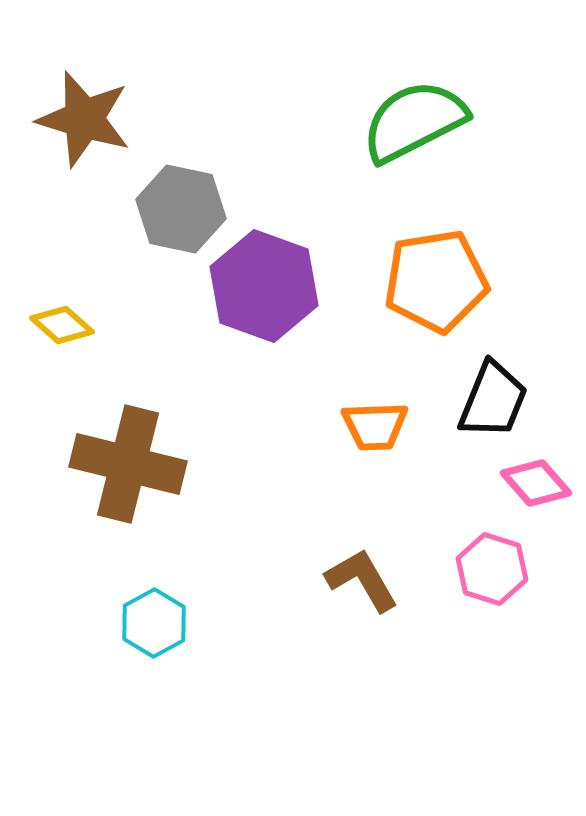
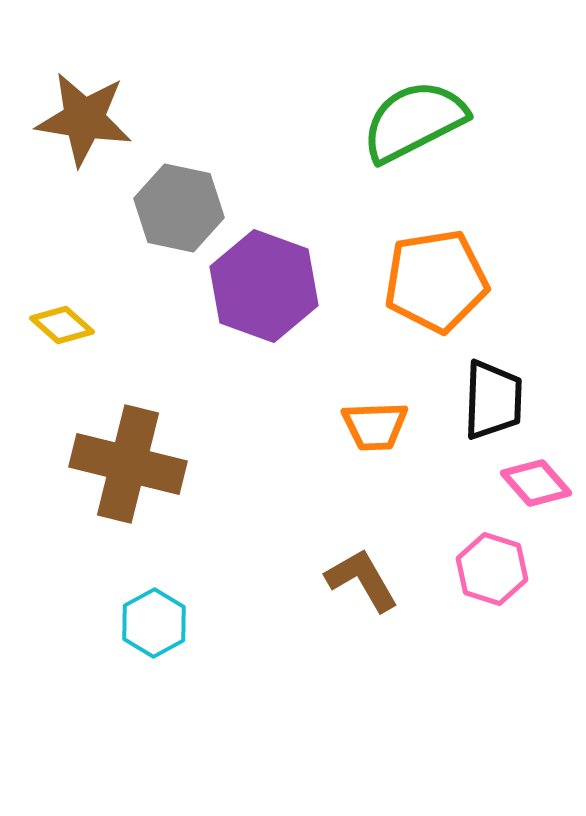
brown star: rotated 8 degrees counterclockwise
gray hexagon: moved 2 px left, 1 px up
black trapezoid: rotated 20 degrees counterclockwise
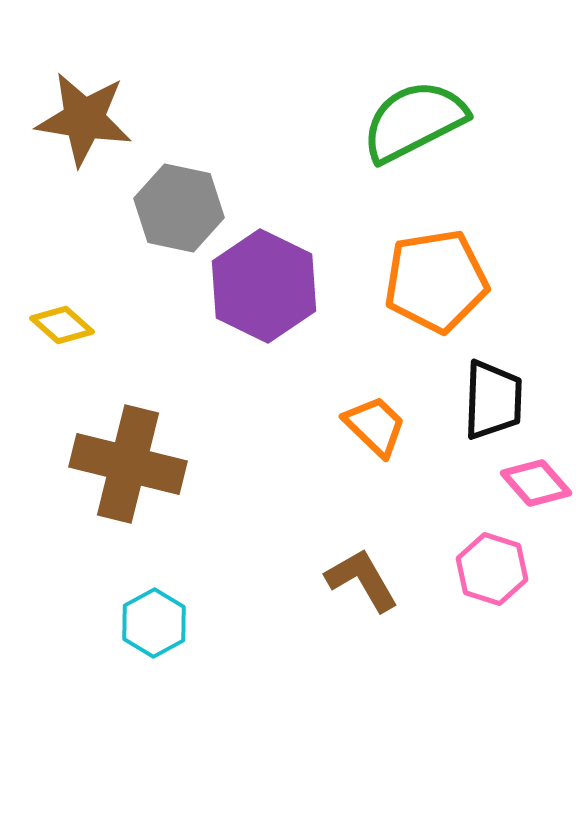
purple hexagon: rotated 6 degrees clockwise
orange trapezoid: rotated 134 degrees counterclockwise
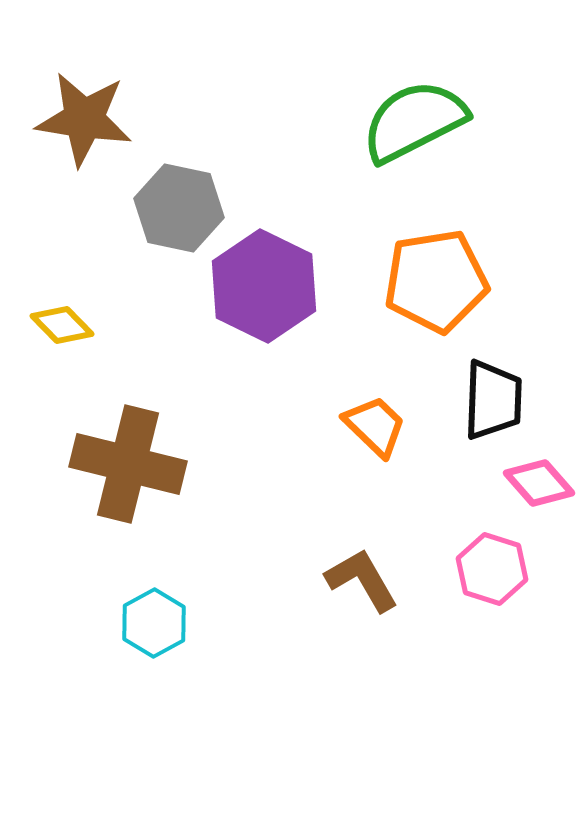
yellow diamond: rotated 4 degrees clockwise
pink diamond: moved 3 px right
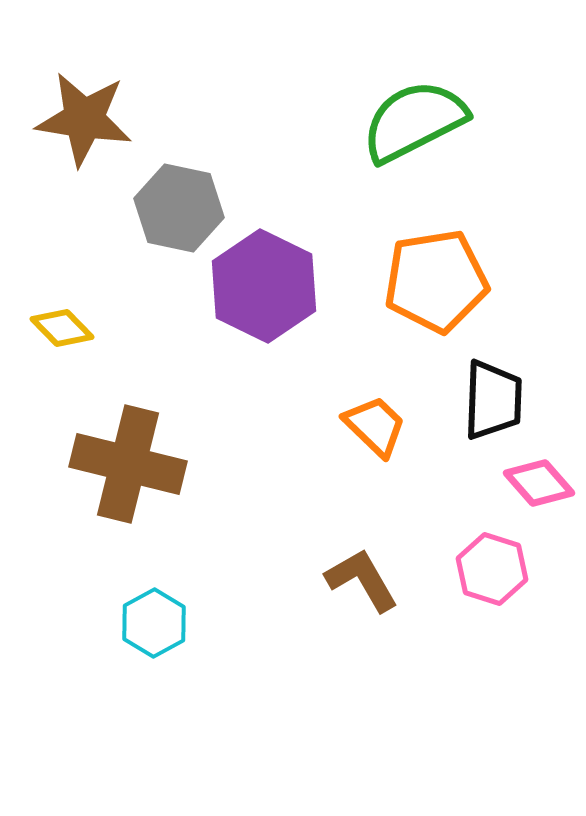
yellow diamond: moved 3 px down
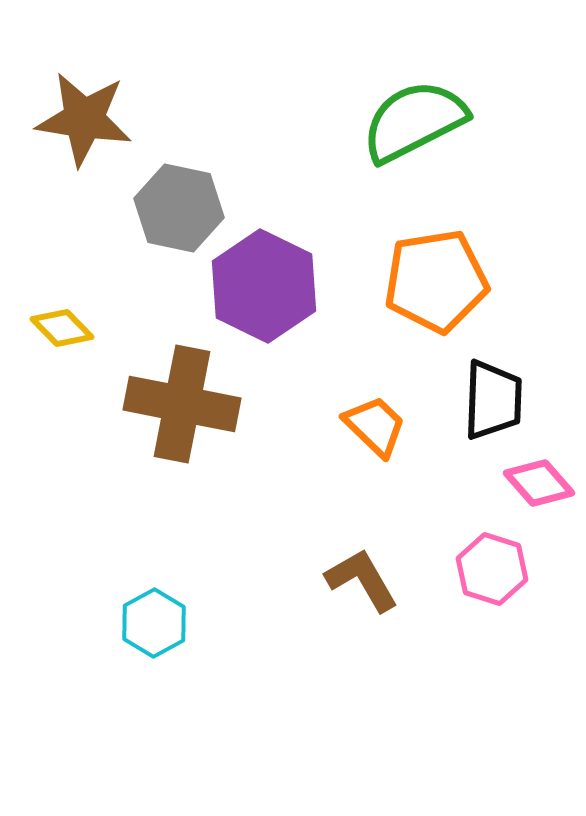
brown cross: moved 54 px right, 60 px up; rotated 3 degrees counterclockwise
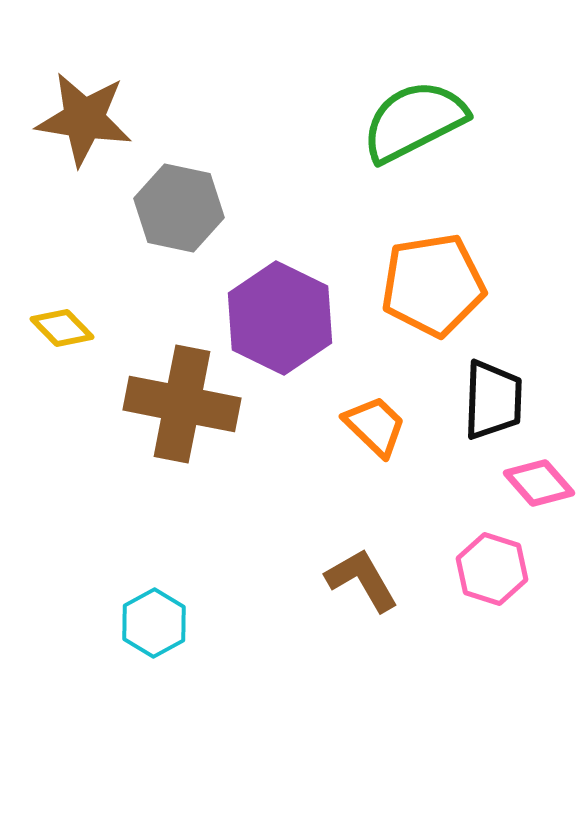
orange pentagon: moved 3 px left, 4 px down
purple hexagon: moved 16 px right, 32 px down
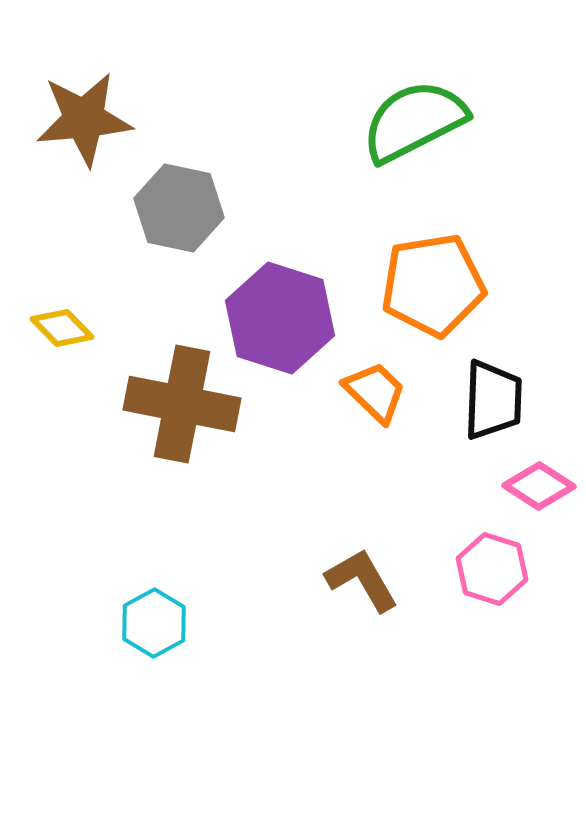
brown star: rotated 14 degrees counterclockwise
purple hexagon: rotated 8 degrees counterclockwise
orange trapezoid: moved 34 px up
pink diamond: moved 3 px down; rotated 16 degrees counterclockwise
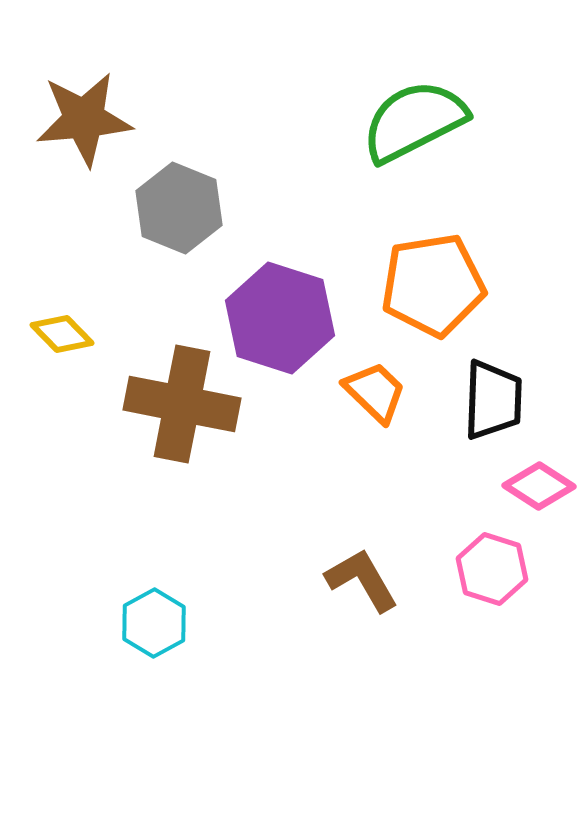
gray hexagon: rotated 10 degrees clockwise
yellow diamond: moved 6 px down
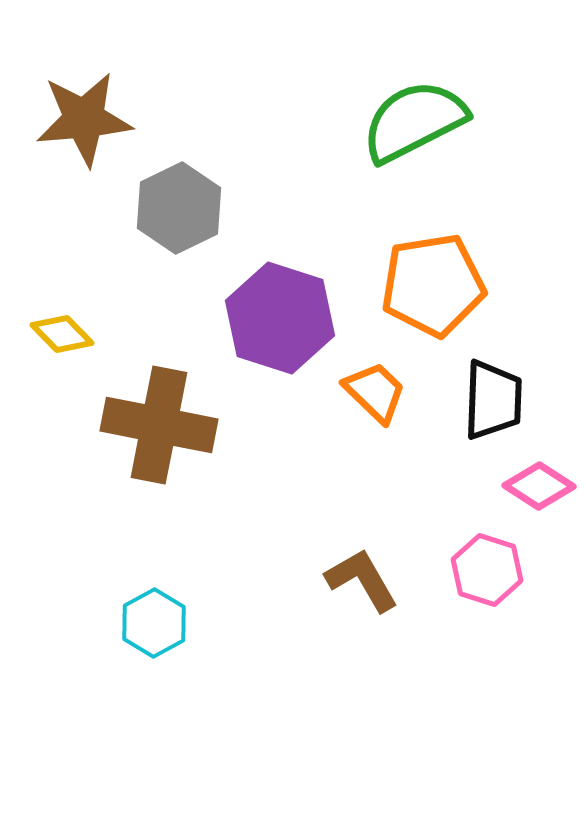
gray hexagon: rotated 12 degrees clockwise
brown cross: moved 23 px left, 21 px down
pink hexagon: moved 5 px left, 1 px down
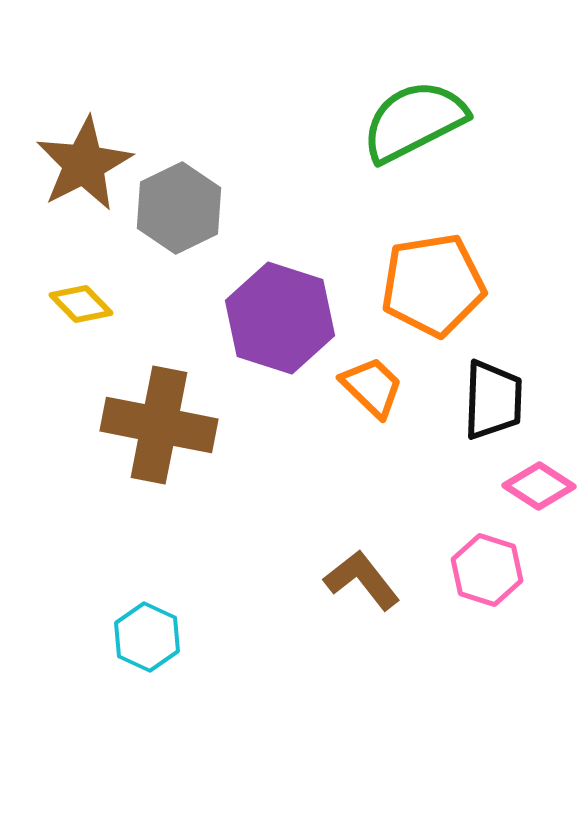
brown star: moved 45 px down; rotated 22 degrees counterclockwise
yellow diamond: moved 19 px right, 30 px up
orange trapezoid: moved 3 px left, 5 px up
brown L-shape: rotated 8 degrees counterclockwise
cyan hexagon: moved 7 px left, 14 px down; rotated 6 degrees counterclockwise
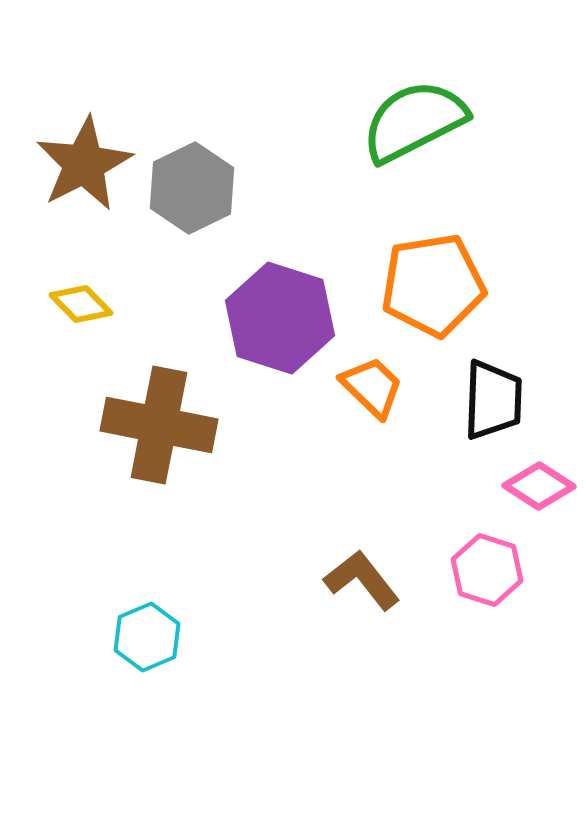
gray hexagon: moved 13 px right, 20 px up
cyan hexagon: rotated 12 degrees clockwise
